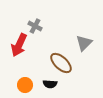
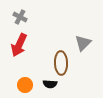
gray cross: moved 15 px left, 9 px up
gray triangle: moved 1 px left
brown ellipse: rotated 45 degrees clockwise
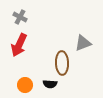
gray triangle: rotated 24 degrees clockwise
brown ellipse: moved 1 px right
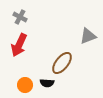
gray triangle: moved 5 px right, 7 px up
brown ellipse: rotated 40 degrees clockwise
black semicircle: moved 3 px left, 1 px up
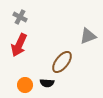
brown ellipse: moved 1 px up
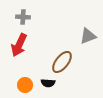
gray cross: moved 3 px right; rotated 24 degrees counterclockwise
black semicircle: moved 1 px right
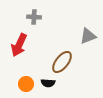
gray cross: moved 11 px right
orange circle: moved 1 px right, 1 px up
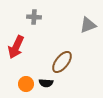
gray triangle: moved 11 px up
red arrow: moved 3 px left, 2 px down
black semicircle: moved 2 px left
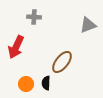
black semicircle: rotated 88 degrees clockwise
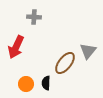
gray triangle: moved 26 px down; rotated 30 degrees counterclockwise
brown ellipse: moved 3 px right, 1 px down
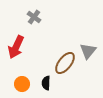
gray cross: rotated 32 degrees clockwise
orange circle: moved 4 px left
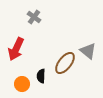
red arrow: moved 2 px down
gray triangle: rotated 30 degrees counterclockwise
black semicircle: moved 5 px left, 7 px up
